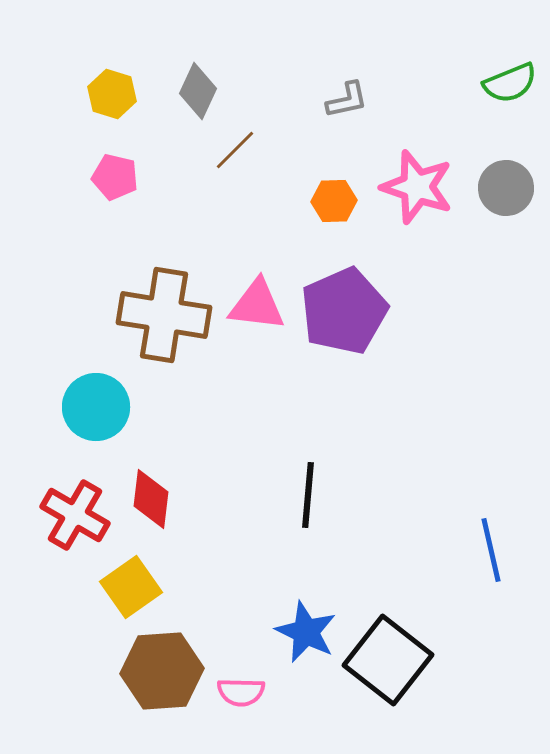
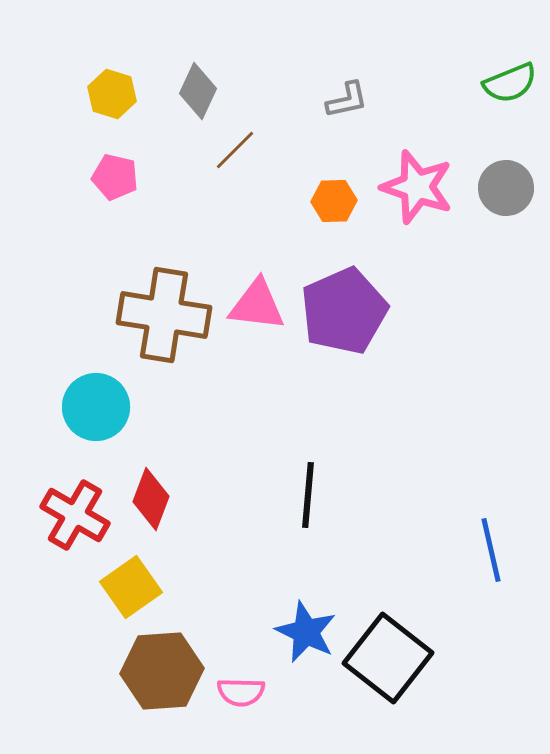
red diamond: rotated 14 degrees clockwise
black square: moved 2 px up
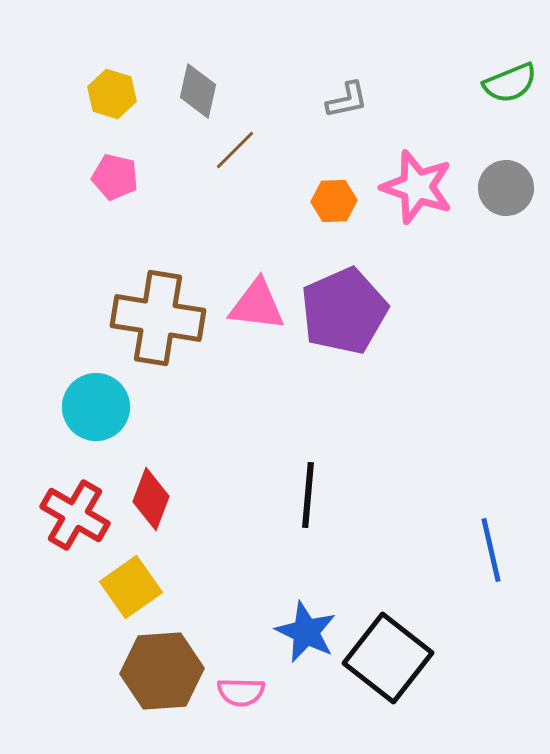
gray diamond: rotated 12 degrees counterclockwise
brown cross: moved 6 px left, 3 px down
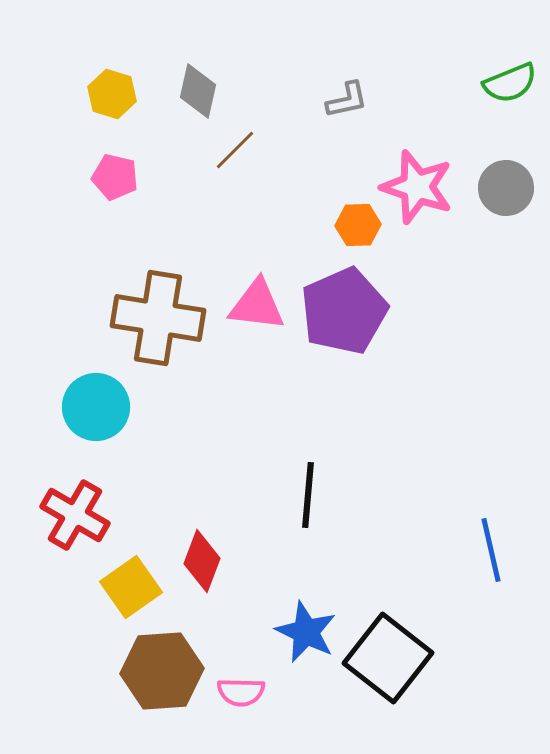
orange hexagon: moved 24 px right, 24 px down
red diamond: moved 51 px right, 62 px down
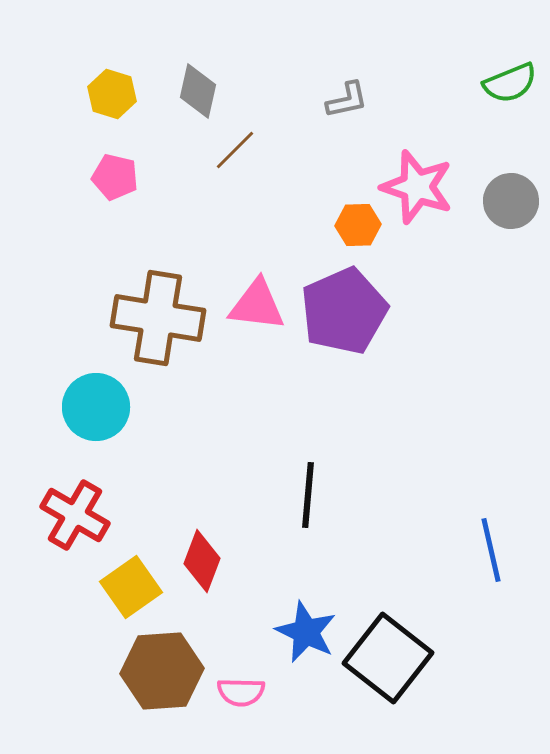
gray circle: moved 5 px right, 13 px down
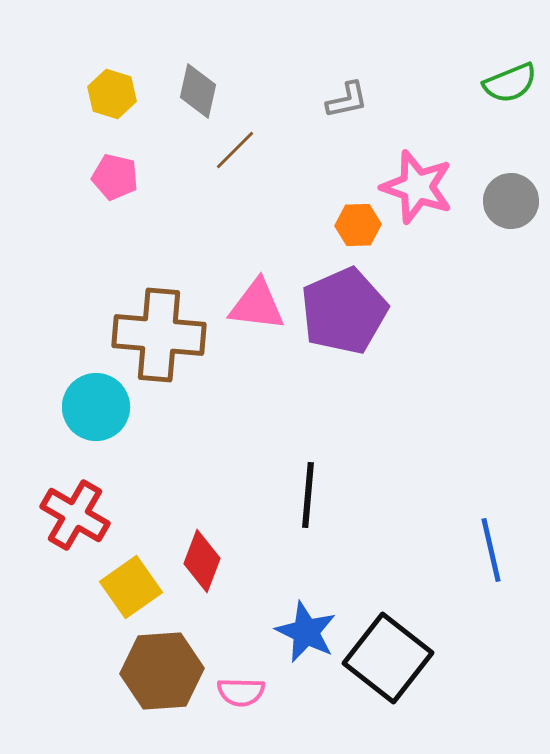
brown cross: moved 1 px right, 17 px down; rotated 4 degrees counterclockwise
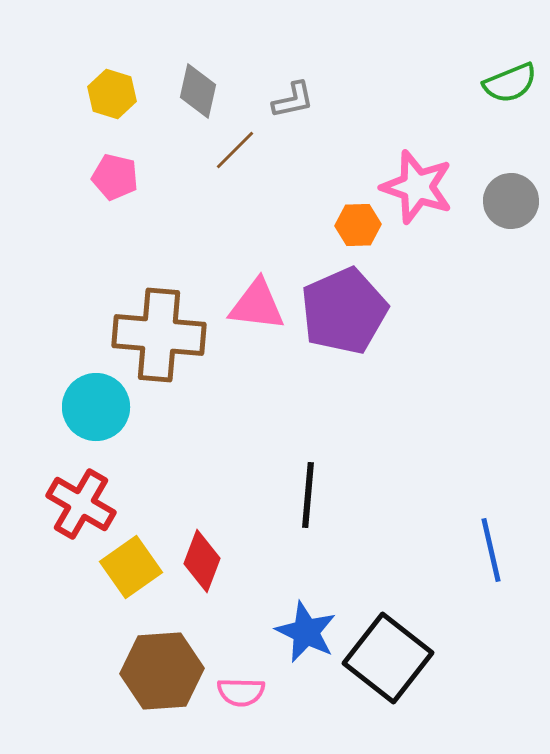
gray L-shape: moved 54 px left
red cross: moved 6 px right, 11 px up
yellow square: moved 20 px up
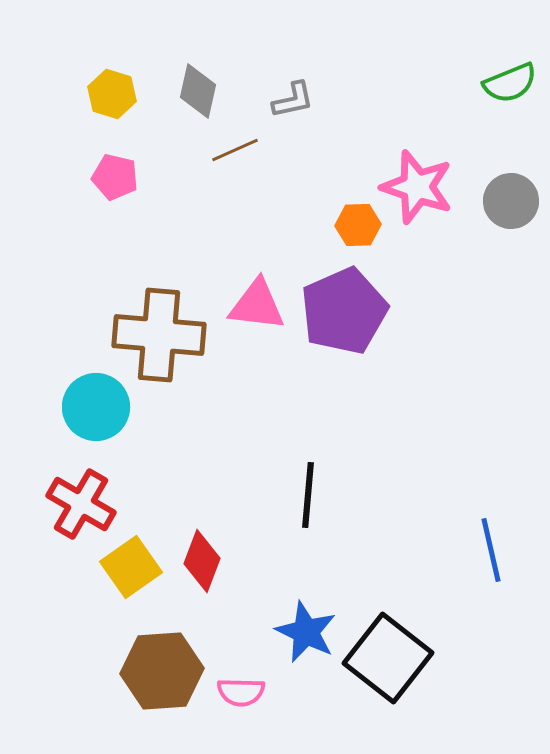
brown line: rotated 21 degrees clockwise
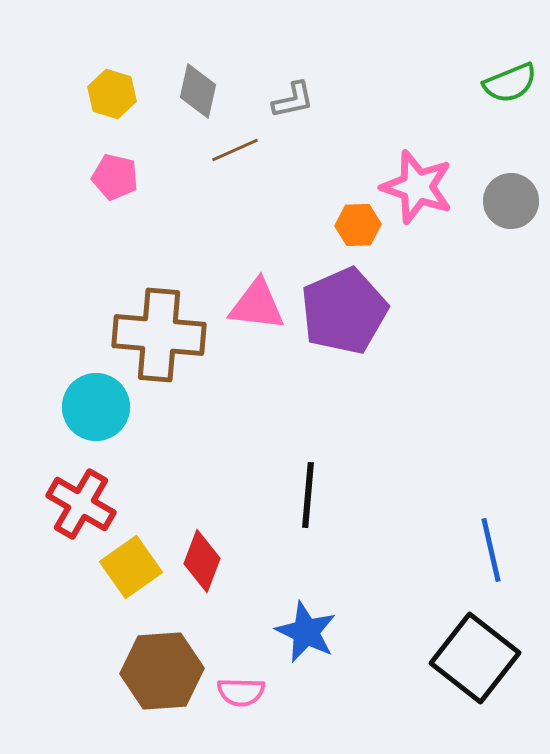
black square: moved 87 px right
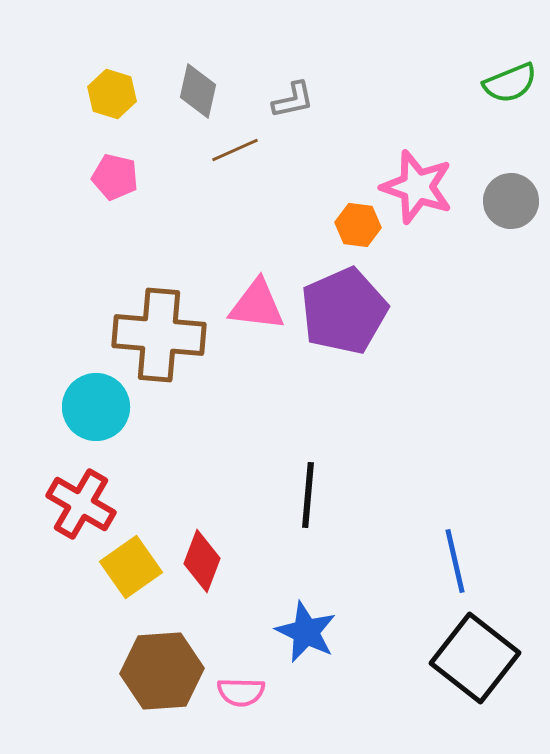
orange hexagon: rotated 9 degrees clockwise
blue line: moved 36 px left, 11 px down
